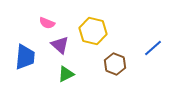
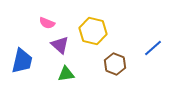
blue trapezoid: moved 3 px left, 4 px down; rotated 8 degrees clockwise
green triangle: rotated 18 degrees clockwise
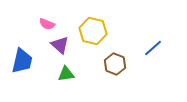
pink semicircle: moved 1 px down
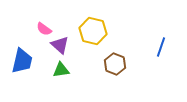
pink semicircle: moved 3 px left, 5 px down; rotated 14 degrees clockwise
blue line: moved 8 px right, 1 px up; rotated 30 degrees counterclockwise
green triangle: moved 5 px left, 4 px up
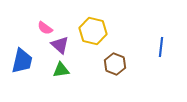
pink semicircle: moved 1 px right, 1 px up
blue line: rotated 12 degrees counterclockwise
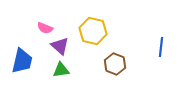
pink semicircle: rotated 14 degrees counterclockwise
purple triangle: moved 1 px down
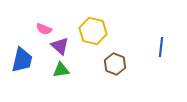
pink semicircle: moved 1 px left, 1 px down
blue trapezoid: moved 1 px up
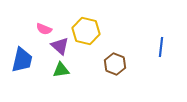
yellow hexagon: moved 7 px left
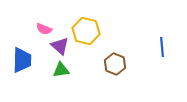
blue line: moved 1 px right; rotated 12 degrees counterclockwise
blue trapezoid: rotated 12 degrees counterclockwise
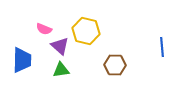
brown hexagon: moved 1 px down; rotated 20 degrees counterclockwise
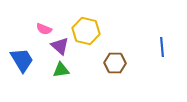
blue trapezoid: rotated 32 degrees counterclockwise
brown hexagon: moved 2 px up
